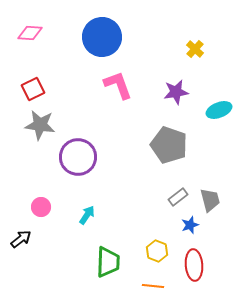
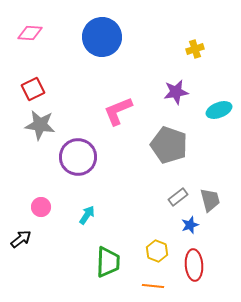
yellow cross: rotated 30 degrees clockwise
pink L-shape: moved 26 px down; rotated 92 degrees counterclockwise
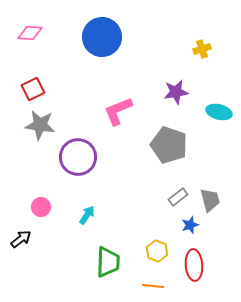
yellow cross: moved 7 px right
cyan ellipse: moved 2 px down; rotated 35 degrees clockwise
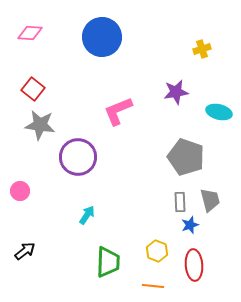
red square: rotated 25 degrees counterclockwise
gray pentagon: moved 17 px right, 12 px down
gray rectangle: moved 2 px right, 5 px down; rotated 54 degrees counterclockwise
pink circle: moved 21 px left, 16 px up
black arrow: moved 4 px right, 12 px down
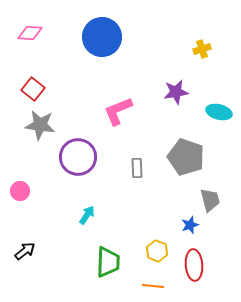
gray rectangle: moved 43 px left, 34 px up
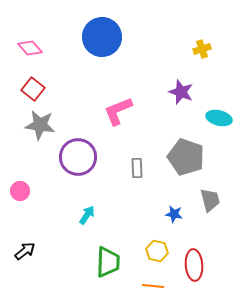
pink diamond: moved 15 px down; rotated 45 degrees clockwise
purple star: moved 5 px right; rotated 30 degrees clockwise
cyan ellipse: moved 6 px down
blue star: moved 16 px left, 11 px up; rotated 30 degrees clockwise
yellow hexagon: rotated 10 degrees counterclockwise
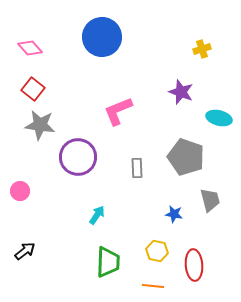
cyan arrow: moved 10 px right
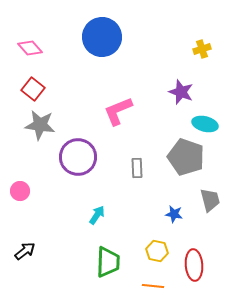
cyan ellipse: moved 14 px left, 6 px down
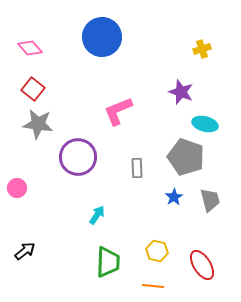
gray star: moved 2 px left, 1 px up
pink circle: moved 3 px left, 3 px up
blue star: moved 17 px up; rotated 30 degrees clockwise
red ellipse: moved 8 px right; rotated 28 degrees counterclockwise
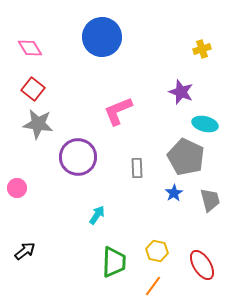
pink diamond: rotated 10 degrees clockwise
gray pentagon: rotated 6 degrees clockwise
blue star: moved 4 px up
green trapezoid: moved 6 px right
orange line: rotated 60 degrees counterclockwise
